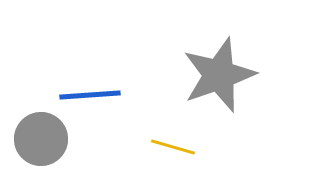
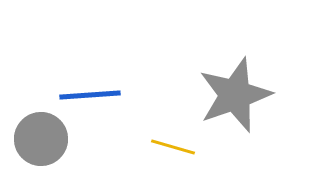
gray star: moved 16 px right, 20 px down
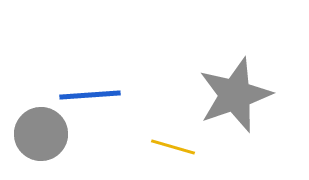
gray circle: moved 5 px up
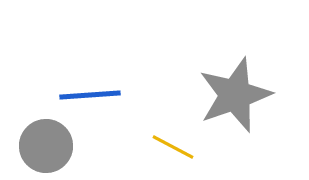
gray circle: moved 5 px right, 12 px down
yellow line: rotated 12 degrees clockwise
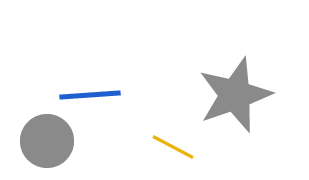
gray circle: moved 1 px right, 5 px up
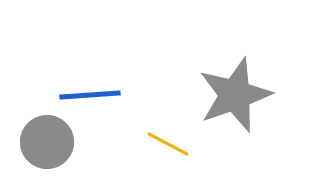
gray circle: moved 1 px down
yellow line: moved 5 px left, 3 px up
